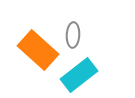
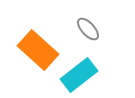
gray ellipse: moved 15 px right, 6 px up; rotated 45 degrees counterclockwise
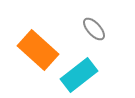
gray ellipse: moved 6 px right
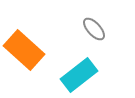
orange rectangle: moved 14 px left
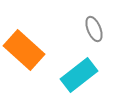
gray ellipse: rotated 20 degrees clockwise
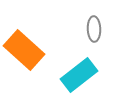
gray ellipse: rotated 20 degrees clockwise
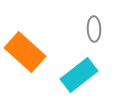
orange rectangle: moved 1 px right, 2 px down
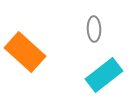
cyan rectangle: moved 25 px right
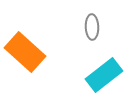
gray ellipse: moved 2 px left, 2 px up
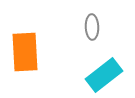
orange rectangle: rotated 45 degrees clockwise
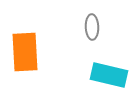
cyan rectangle: moved 5 px right; rotated 51 degrees clockwise
